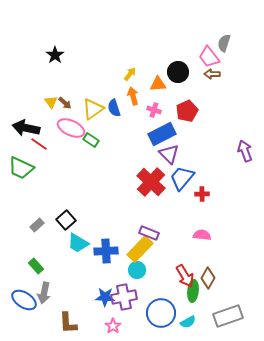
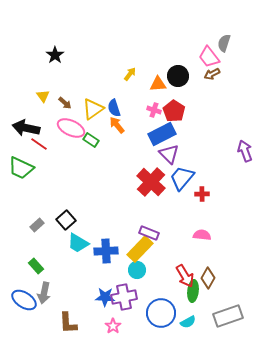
black circle at (178, 72): moved 4 px down
brown arrow at (212, 74): rotated 28 degrees counterclockwise
orange arrow at (133, 96): moved 16 px left, 29 px down; rotated 24 degrees counterclockwise
yellow triangle at (51, 102): moved 8 px left, 6 px up
red pentagon at (187, 111): moved 13 px left; rotated 15 degrees counterclockwise
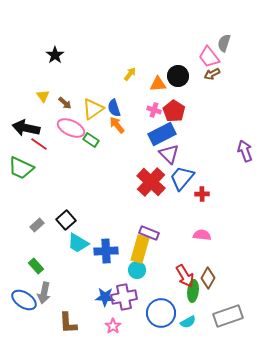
yellow rectangle at (140, 249): rotated 28 degrees counterclockwise
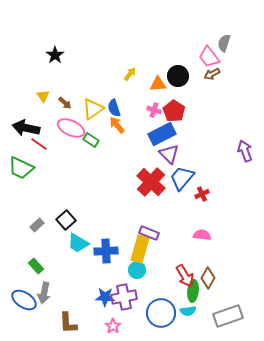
red cross at (202, 194): rotated 24 degrees counterclockwise
cyan semicircle at (188, 322): moved 11 px up; rotated 21 degrees clockwise
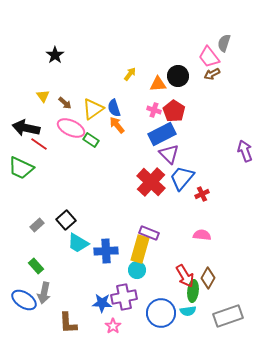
blue star at (105, 297): moved 3 px left, 6 px down
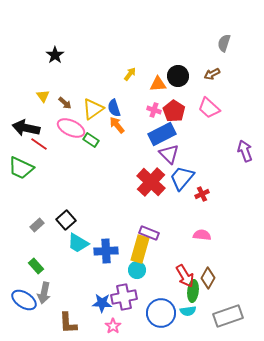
pink trapezoid at (209, 57): moved 51 px down; rotated 10 degrees counterclockwise
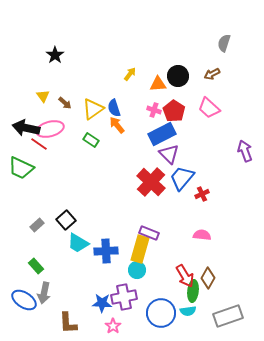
pink ellipse at (71, 128): moved 21 px left, 1 px down; rotated 40 degrees counterclockwise
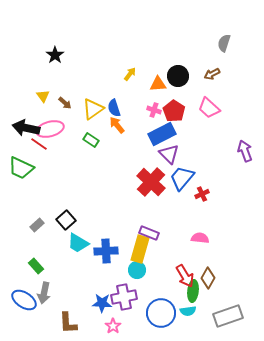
pink semicircle at (202, 235): moved 2 px left, 3 px down
